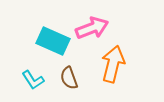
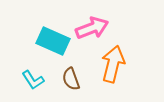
brown semicircle: moved 2 px right, 1 px down
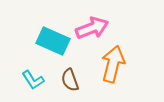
brown semicircle: moved 1 px left, 1 px down
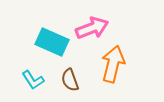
cyan rectangle: moved 1 px left, 1 px down
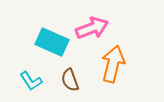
cyan L-shape: moved 2 px left, 1 px down
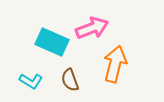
orange arrow: moved 2 px right
cyan L-shape: rotated 25 degrees counterclockwise
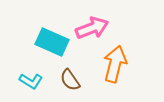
brown semicircle: rotated 15 degrees counterclockwise
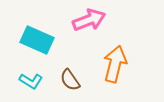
pink arrow: moved 3 px left, 8 px up
cyan rectangle: moved 15 px left, 2 px up
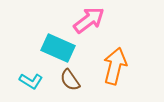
pink arrow: rotated 16 degrees counterclockwise
cyan rectangle: moved 21 px right, 8 px down
orange arrow: moved 2 px down
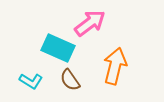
pink arrow: moved 1 px right, 3 px down
